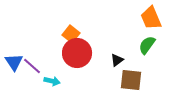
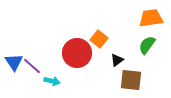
orange trapezoid: rotated 105 degrees clockwise
orange square: moved 28 px right, 5 px down
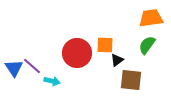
orange square: moved 6 px right, 6 px down; rotated 36 degrees counterclockwise
blue triangle: moved 6 px down
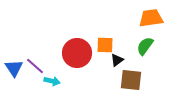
green semicircle: moved 2 px left, 1 px down
purple line: moved 3 px right
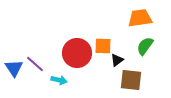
orange trapezoid: moved 11 px left
orange square: moved 2 px left, 1 px down
purple line: moved 2 px up
cyan arrow: moved 7 px right, 1 px up
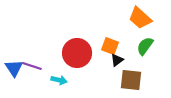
orange trapezoid: rotated 130 degrees counterclockwise
orange square: moved 7 px right; rotated 18 degrees clockwise
purple line: moved 3 px left, 2 px down; rotated 24 degrees counterclockwise
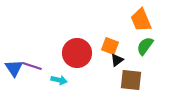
orange trapezoid: moved 1 px right, 2 px down; rotated 25 degrees clockwise
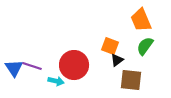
red circle: moved 3 px left, 12 px down
cyan arrow: moved 3 px left, 1 px down
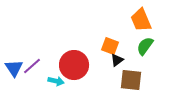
purple line: rotated 60 degrees counterclockwise
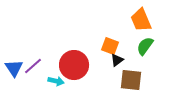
purple line: moved 1 px right
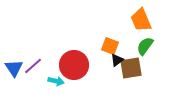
brown square: moved 12 px up; rotated 15 degrees counterclockwise
